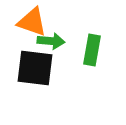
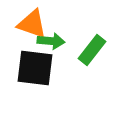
orange triangle: moved 2 px down
green rectangle: rotated 28 degrees clockwise
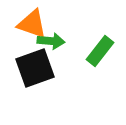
green rectangle: moved 8 px right, 1 px down
black square: rotated 27 degrees counterclockwise
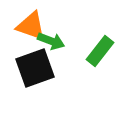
orange triangle: moved 1 px left, 2 px down
green arrow: rotated 16 degrees clockwise
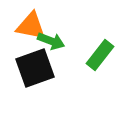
orange triangle: rotated 8 degrees counterclockwise
green rectangle: moved 4 px down
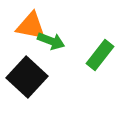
black square: moved 8 px left, 9 px down; rotated 27 degrees counterclockwise
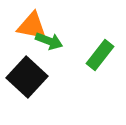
orange triangle: moved 1 px right
green arrow: moved 2 px left
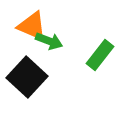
orange triangle: rotated 12 degrees clockwise
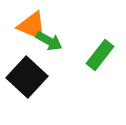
green arrow: rotated 8 degrees clockwise
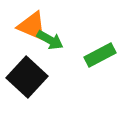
green arrow: moved 1 px right, 1 px up
green rectangle: rotated 24 degrees clockwise
